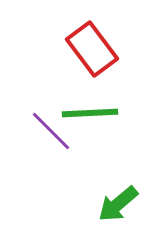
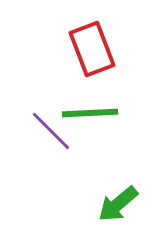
red rectangle: rotated 16 degrees clockwise
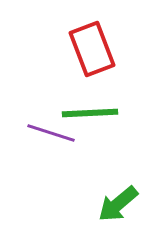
purple line: moved 2 px down; rotated 27 degrees counterclockwise
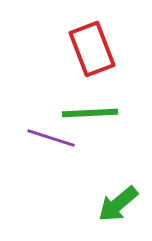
purple line: moved 5 px down
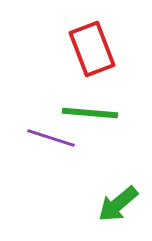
green line: rotated 8 degrees clockwise
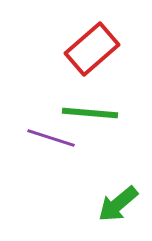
red rectangle: rotated 70 degrees clockwise
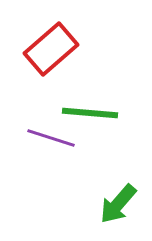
red rectangle: moved 41 px left
green arrow: rotated 9 degrees counterclockwise
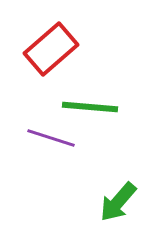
green line: moved 6 px up
green arrow: moved 2 px up
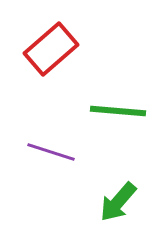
green line: moved 28 px right, 4 px down
purple line: moved 14 px down
